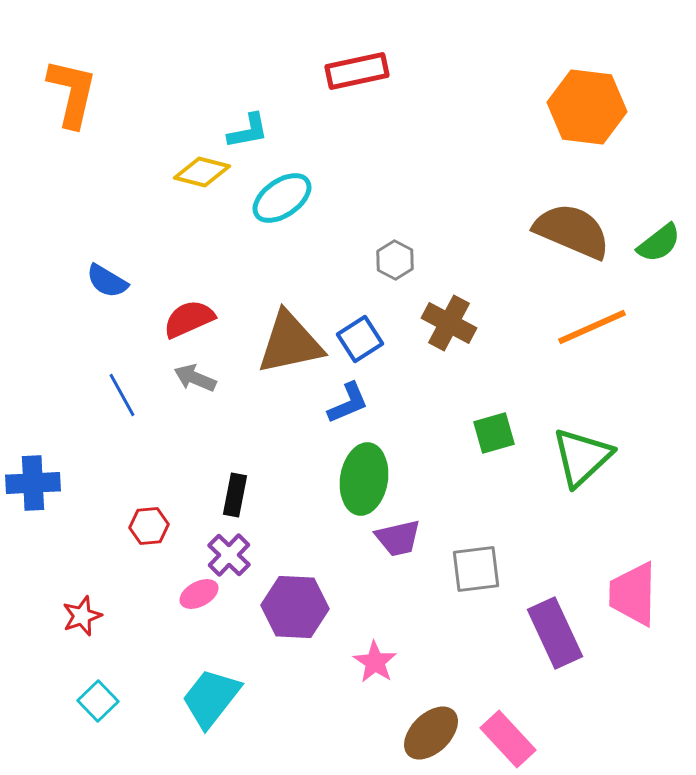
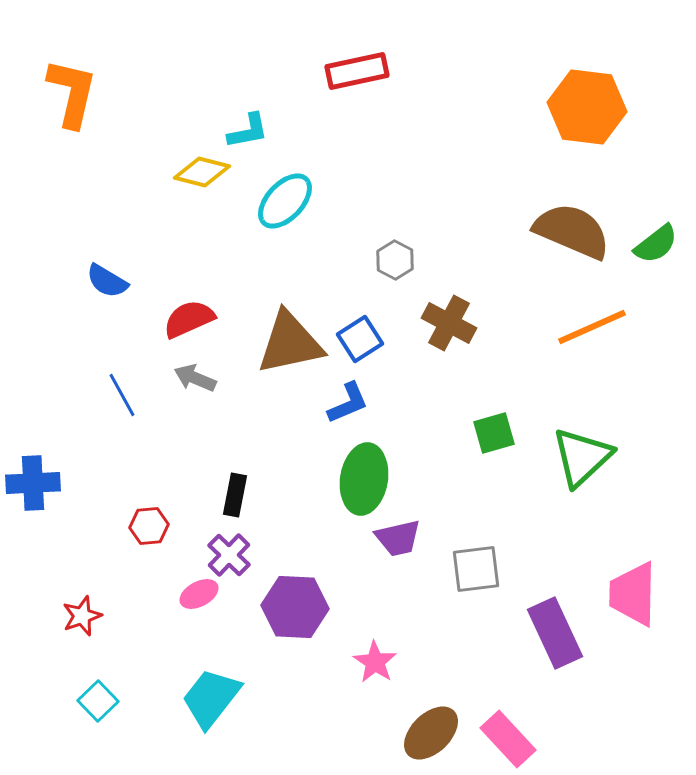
cyan ellipse: moved 3 px right, 3 px down; rotated 12 degrees counterclockwise
green semicircle: moved 3 px left, 1 px down
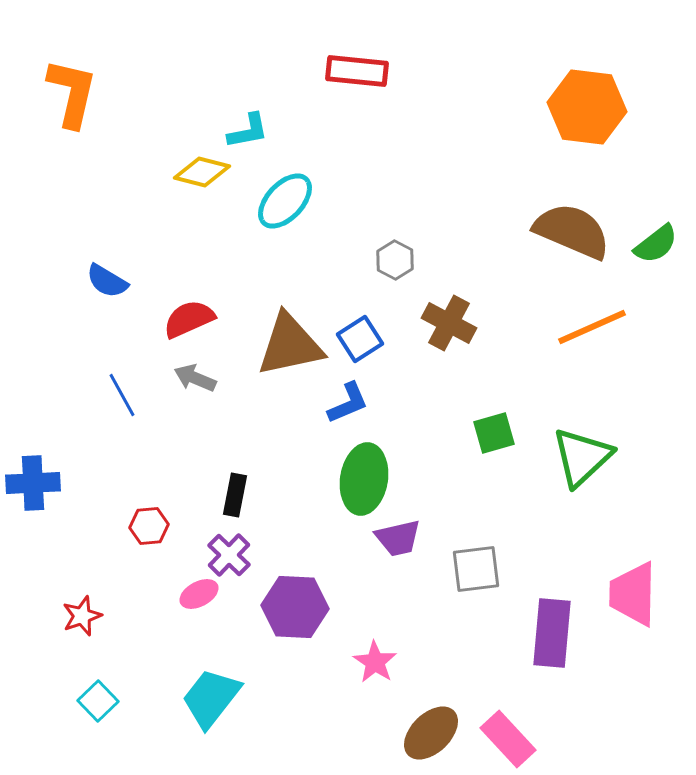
red rectangle: rotated 18 degrees clockwise
brown triangle: moved 2 px down
purple rectangle: moved 3 px left; rotated 30 degrees clockwise
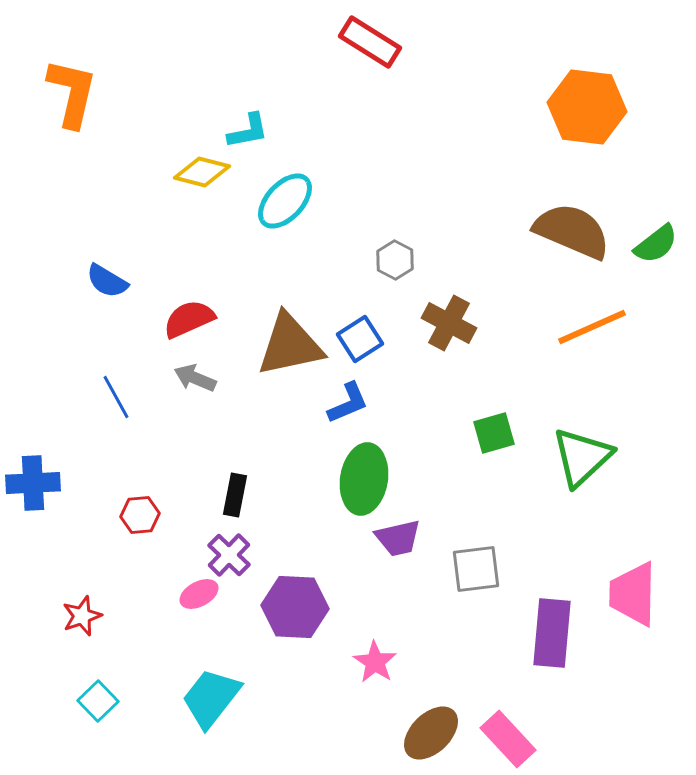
red rectangle: moved 13 px right, 29 px up; rotated 26 degrees clockwise
blue line: moved 6 px left, 2 px down
red hexagon: moved 9 px left, 11 px up
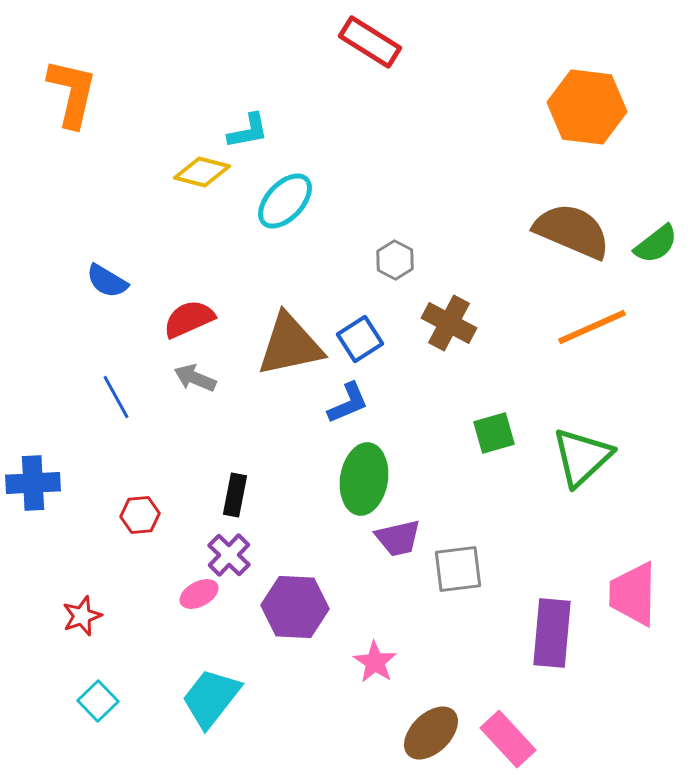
gray square: moved 18 px left
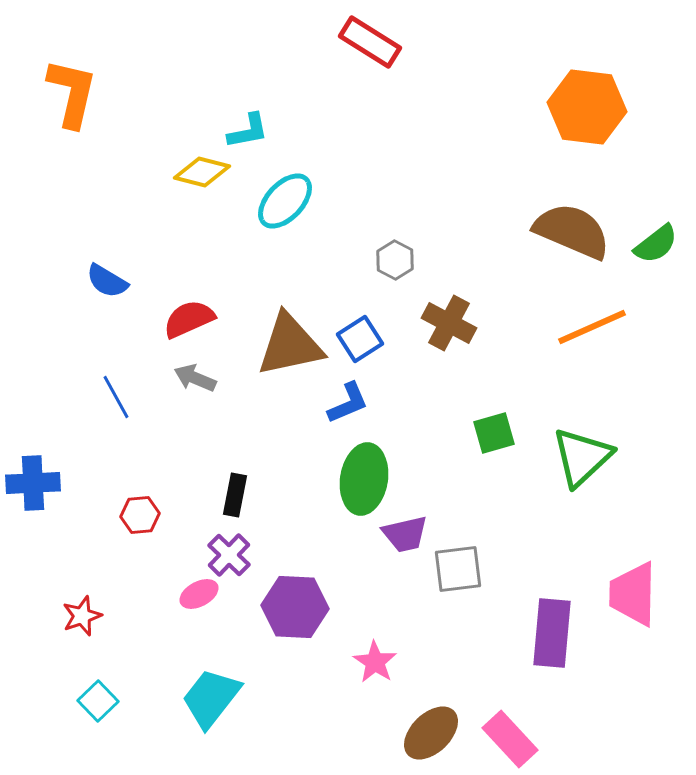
purple trapezoid: moved 7 px right, 4 px up
pink rectangle: moved 2 px right
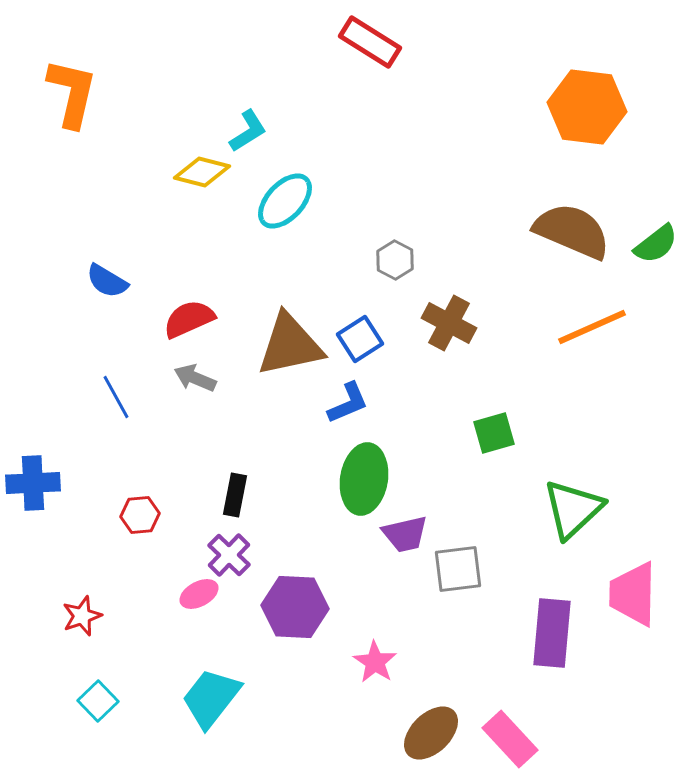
cyan L-shape: rotated 21 degrees counterclockwise
green triangle: moved 9 px left, 52 px down
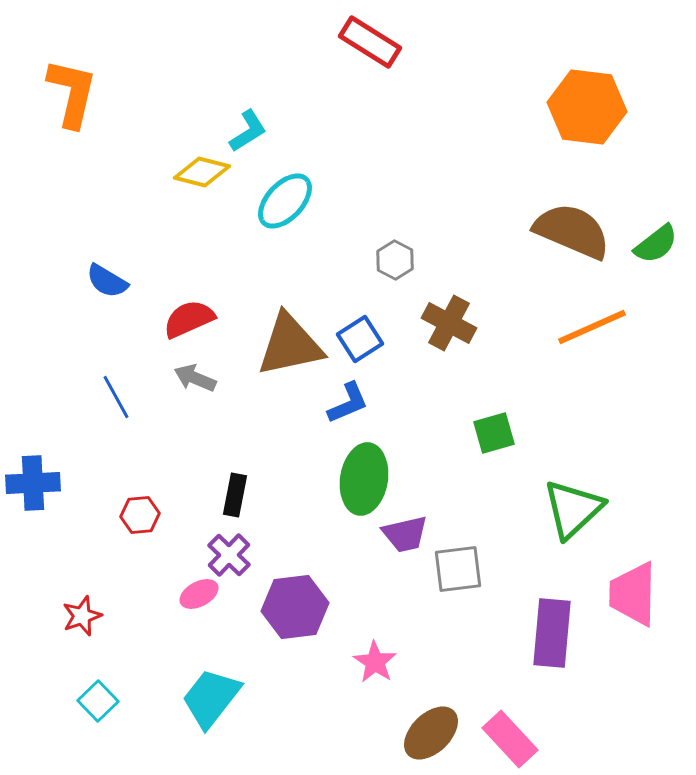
purple hexagon: rotated 10 degrees counterclockwise
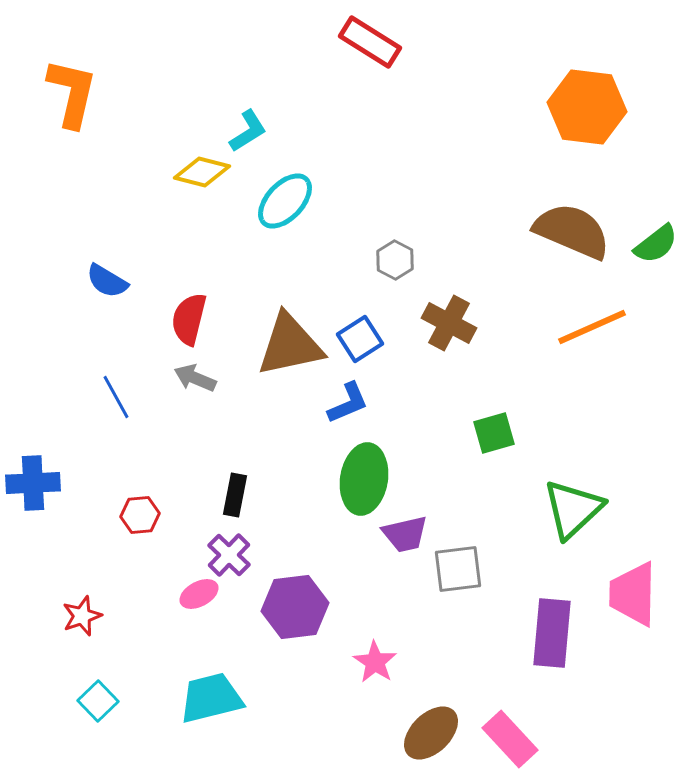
red semicircle: rotated 52 degrees counterclockwise
cyan trapezoid: rotated 38 degrees clockwise
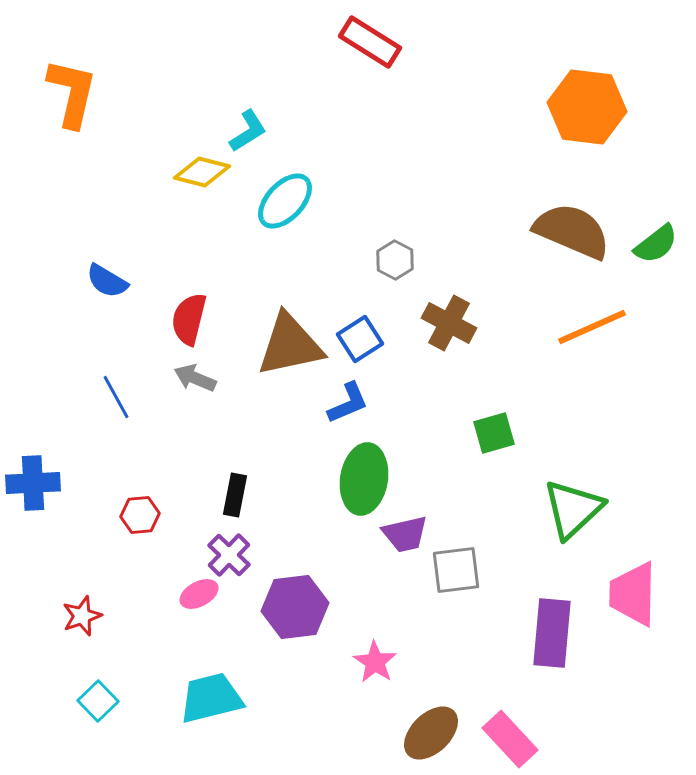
gray square: moved 2 px left, 1 px down
